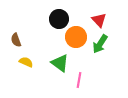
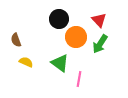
pink line: moved 1 px up
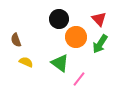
red triangle: moved 1 px up
pink line: rotated 28 degrees clockwise
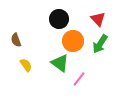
red triangle: moved 1 px left
orange circle: moved 3 px left, 4 px down
yellow semicircle: moved 3 px down; rotated 32 degrees clockwise
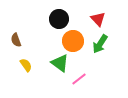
pink line: rotated 14 degrees clockwise
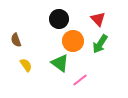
pink line: moved 1 px right, 1 px down
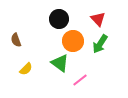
yellow semicircle: moved 4 px down; rotated 80 degrees clockwise
